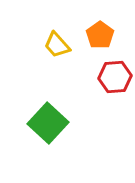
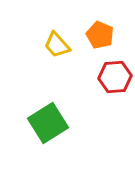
orange pentagon: rotated 12 degrees counterclockwise
green square: rotated 15 degrees clockwise
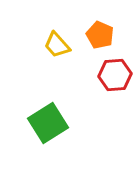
red hexagon: moved 2 px up
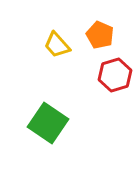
red hexagon: rotated 12 degrees counterclockwise
green square: rotated 24 degrees counterclockwise
